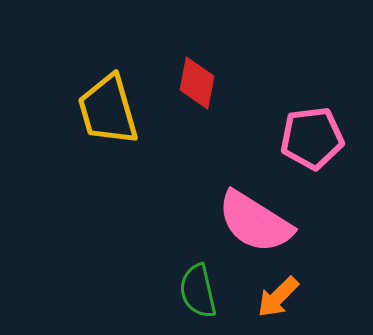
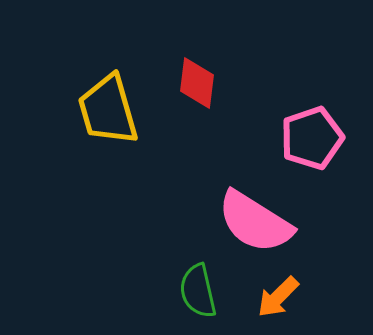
red diamond: rotated 4 degrees counterclockwise
pink pentagon: rotated 12 degrees counterclockwise
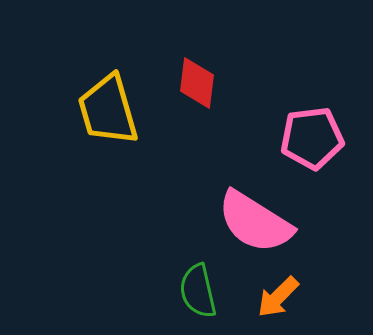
pink pentagon: rotated 12 degrees clockwise
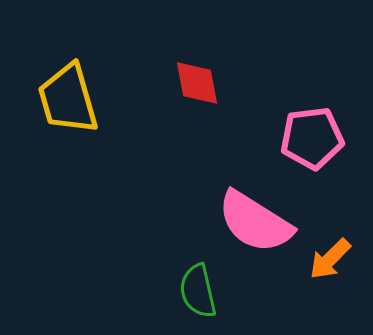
red diamond: rotated 18 degrees counterclockwise
yellow trapezoid: moved 40 px left, 11 px up
orange arrow: moved 52 px right, 38 px up
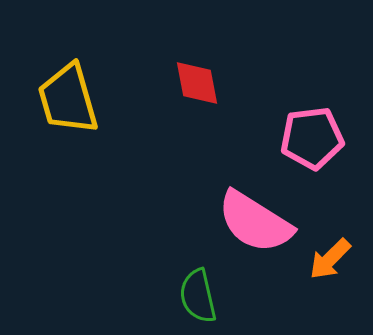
green semicircle: moved 5 px down
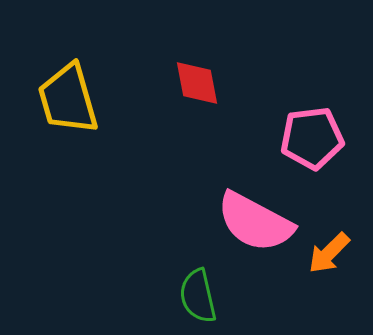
pink semicircle: rotated 4 degrees counterclockwise
orange arrow: moved 1 px left, 6 px up
